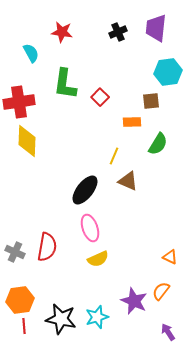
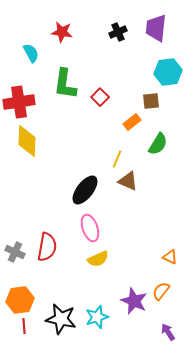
orange rectangle: rotated 36 degrees counterclockwise
yellow line: moved 3 px right, 3 px down
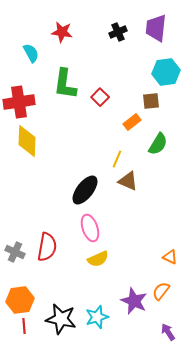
cyan hexagon: moved 2 px left
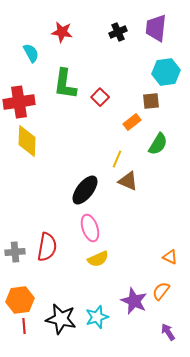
gray cross: rotated 30 degrees counterclockwise
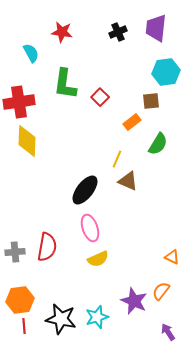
orange triangle: moved 2 px right
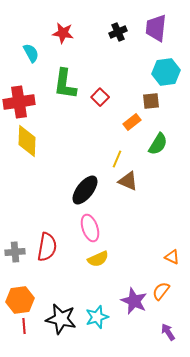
red star: moved 1 px right, 1 px down
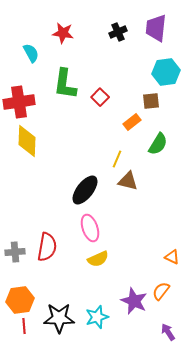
brown triangle: rotated 10 degrees counterclockwise
black star: moved 2 px left, 1 px up; rotated 12 degrees counterclockwise
